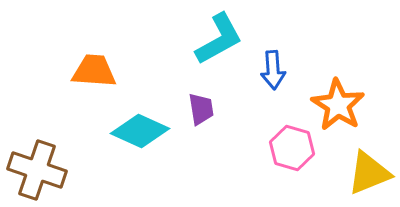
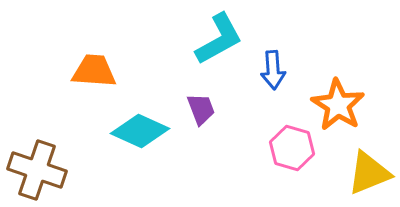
purple trapezoid: rotated 12 degrees counterclockwise
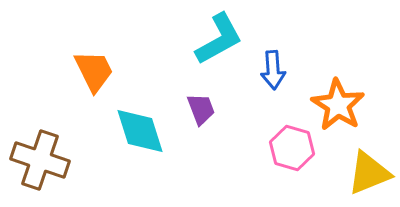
orange trapezoid: rotated 60 degrees clockwise
cyan diamond: rotated 48 degrees clockwise
brown cross: moved 3 px right, 10 px up
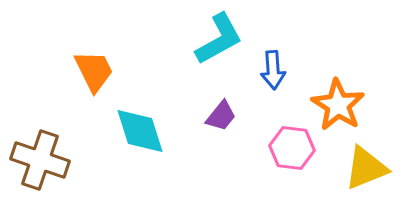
purple trapezoid: moved 20 px right, 7 px down; rotated 60 degrees clockwise
pink hexagon: rotated 9 degrees counterclockwise
yellow triangle: moved 3 px left, 5 px up
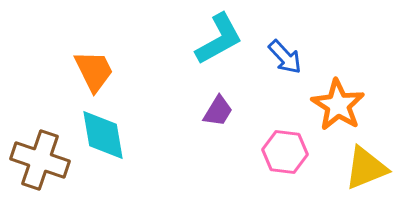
blue arrow: moved 12 px right, 13 px up; rotated 39 degrees counterclockwise
purple trapezoid: moved 3 px left, 5 px up; rotated 8 degrees counterclockwise
cyan diamond: moved 37 px left, 4 px down; rotated 8 degrees clockwise
pink hexagon: moved 7 px left, 4 px down
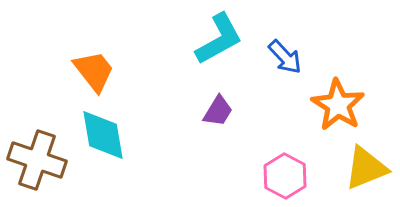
orange trapezoid: rotated 12 degrees counterclockwise
pink hexagon: moved 24 px down; rotated 21 degrees clockwise
brown cross: moved 3 px left
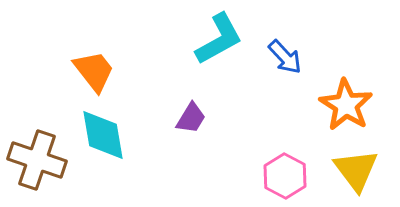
orange star: moved 8 px right
purple trapezoid: moved 27 px left, 7 px down
yellow triangle: moved 10 px left, 2 px down; rotated 45 degrees counterclockwise
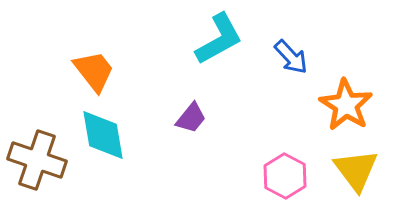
blue arrow: moved 6 px right
purple trapezoid: rotated 8 degrees clockwise
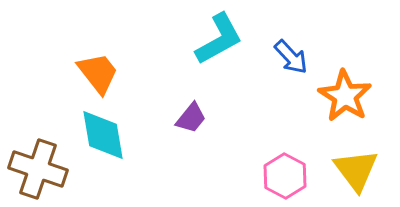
orange trapezoid: moved 4 px right, 2 px down
orange star: moved 1 px left, 9 px up
brown cross: moved 1 px right, 9 px down
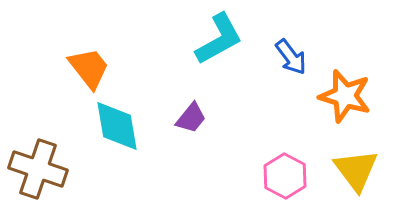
blue arrow: rotated 6 degrees clockwise
orange trapezoid: moved 9 px left, 5 px up
orange star: rotated 16 degrees counterclockwise
cyan diamond: moved 14 px right, 9 px up
